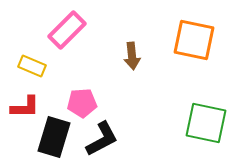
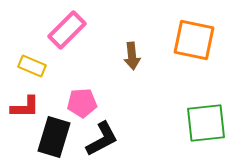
green square: rotated 18 degrees counterclockwise
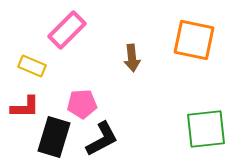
brown arrow: moved 2 px down
pink pentagon: moved 1 px down
green square: moved 6 px down
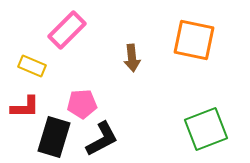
green square: rotated 15 degrees counterclockwise
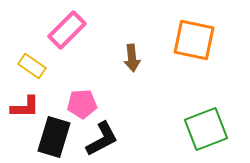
yellow rectangle: rotated 12 degrees clockwise
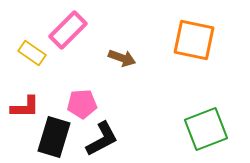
pink rectangle: moved 1 px right
brown arrow: moved 10 px left; rotated 64 degrees counterclockwise
yellow rectangle: moved 13 px up
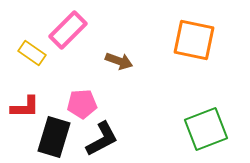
brown arrow: moved 3 px left, 3 px down
